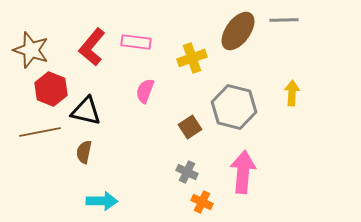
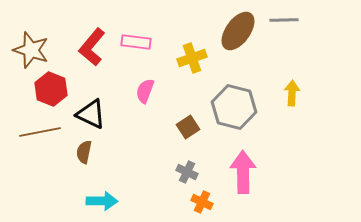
black triangle: moved 5 px right, 3 px down; rotated 12 degrees clockwise
brown square: moved 2 px left
pink arrow: rotated 6 degrees counterclockwise
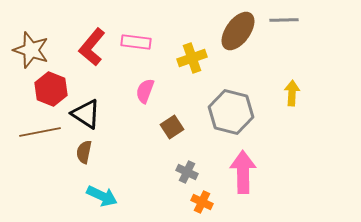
gray hexagon: moved 3 px left, 5 px down
black triangle: moved 5 px left; rotated 8 degrees clockwise
brown square: moved 16 px left
cyan arrow: moved 5 px up; rotated 24 degrees clockwise
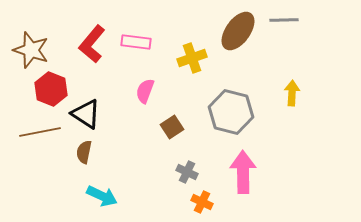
red L-shape: moved 3 px up
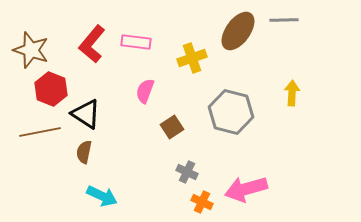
pink arrow: moved 3 px right, 17 px down; rotated 105 degrees counterclockwise
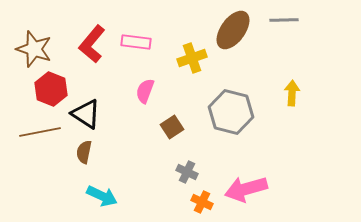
brown ellipse: moved 5 px left, 1 px up
brown star: moved 3 px right, 1 px up
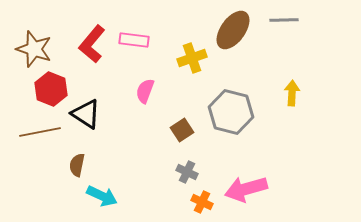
pink rectangle: moved 2 px left, 2 px up
brown square: moved 10 px right, 3 px down
brown semicircle: moved 7 px left, 13 px down
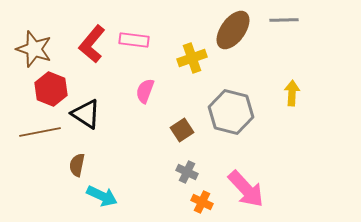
pink arrow: rotated 117 degrees counterclockwise
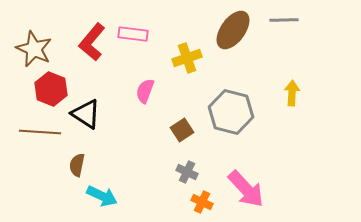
pink rectangle: moved 1 px left, 6 px up
red L-shape: moved 2 px up
brown star: rotated 6 degrees clockwise
yellow cross: moved 5 px left
brown line: rotated 15 degrees clockwise
